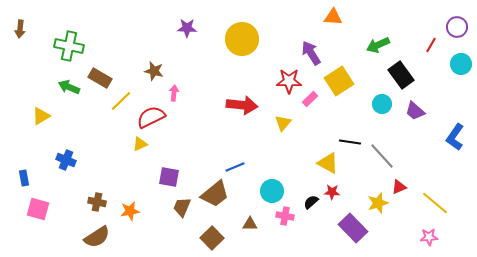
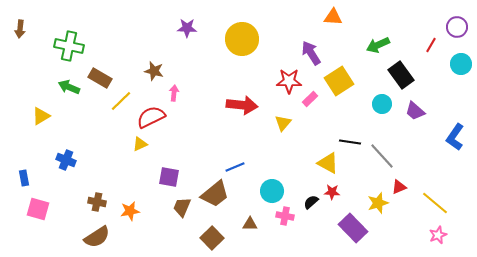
pink star at (429, 237): moved 9 px right, 2 px up; rotated 18 degrees counterclockwise
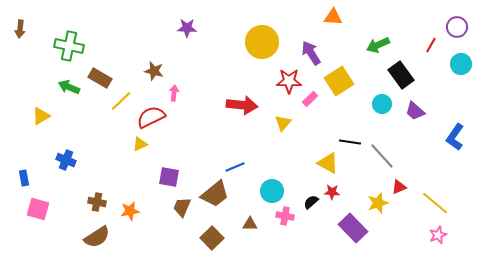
yellow circle at (242, 39): moved 20 px right, 3 px down
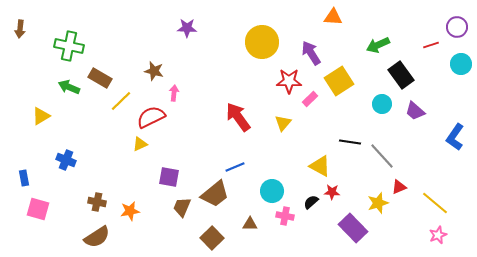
red line at (431, 45): rotated 42 degrees clockwise
red arrow at (242, 105): moved 4 px left, 12 px down; rotated 132 degrees counterclockwise
yellow triangle at (328, 163): moved 8 px left, 3 px down
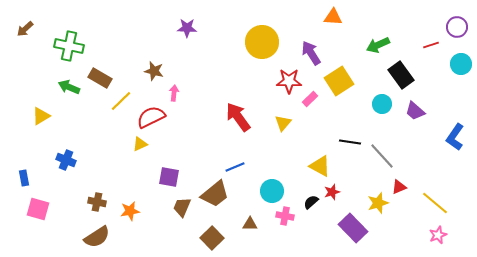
brown arrow at (20, 29): moved 5 px right; rotated 42 degrees clockwise
red star at (332, 192): rotated 21 degrees counterclockwise
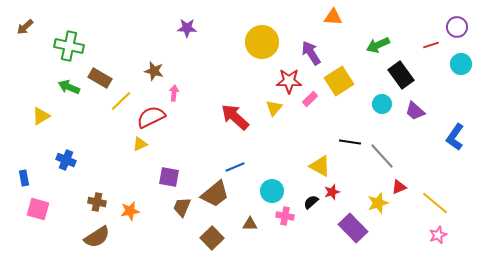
brown arrow at (25, 29): moved 2 px up
red arrow at (238, 117): moved 3 px left; rotated 12 degrees counterclockwise
yellow triangle at (283, 123): moved 9 px left, 15 px up
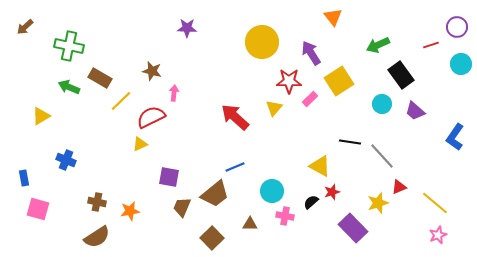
orange triangle at (333, 17): rotated 48 degrees clockwise
brown star at (154, 71): moved 2 px left
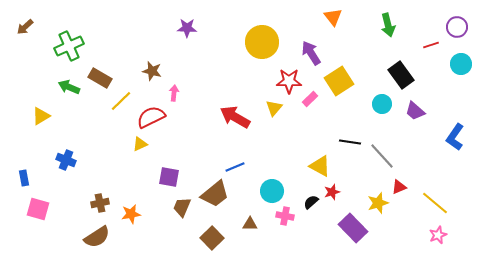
green arrow at (378, 45): moved 10 px right, 20 px up; rotated 80 degrees counterclockwise
green cross at (69, 46): rotated 36 degrees counterclockwise
red arrow at (235, 117): rotated 12 degrees counterclockwise
brown cross at (97, 202): moved 3 px right, 1 px down; rotated 24 degrees counterclockwise
orange star at (130, 211): moved 1 px right, 3 px down
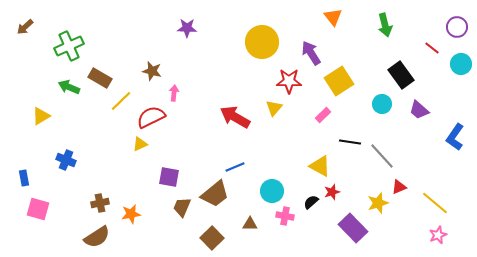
green arrow at (388, 25): moved 3 px left
red line at (431, 45): moved 1 px right, 3 px down; rotated 56 degrees clockwise
pink rectangle at (310, 99): moved 13 px right, 16 px down
purple trapezoid at (415, 111): moved 4 px right, 1 px up
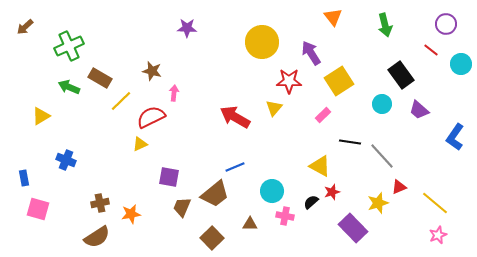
purple circle at (457, 27): moved 11 px left, 3 px up
red line at (432, 48): moved 1 px left, 2 px down
